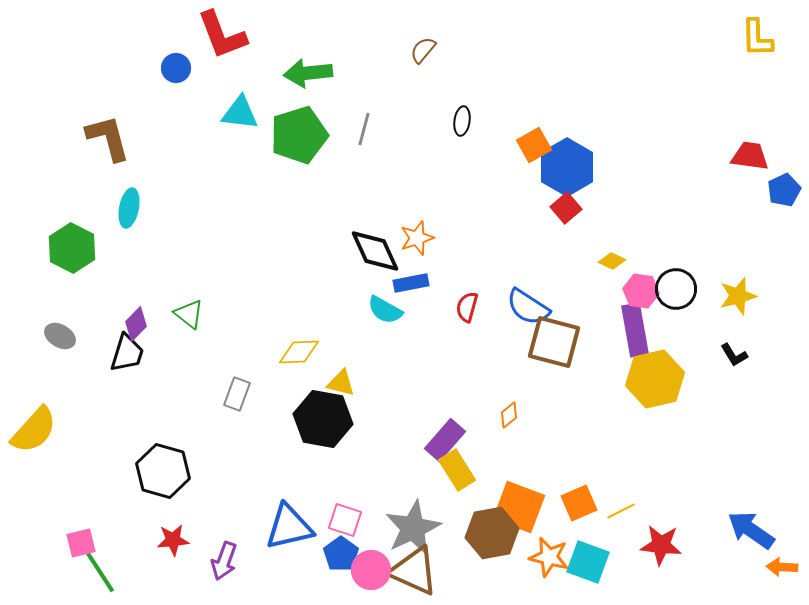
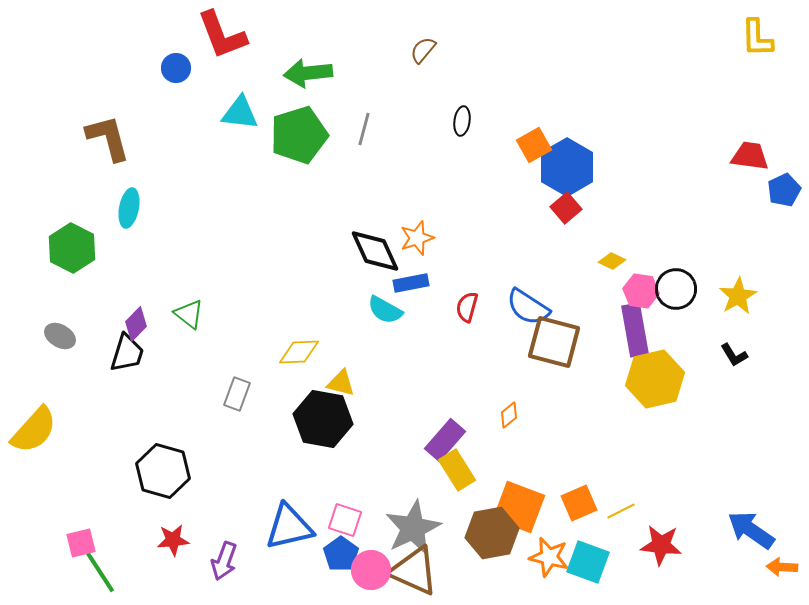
yellow star at (738, 296): rotated 15 degrees counterclockwise
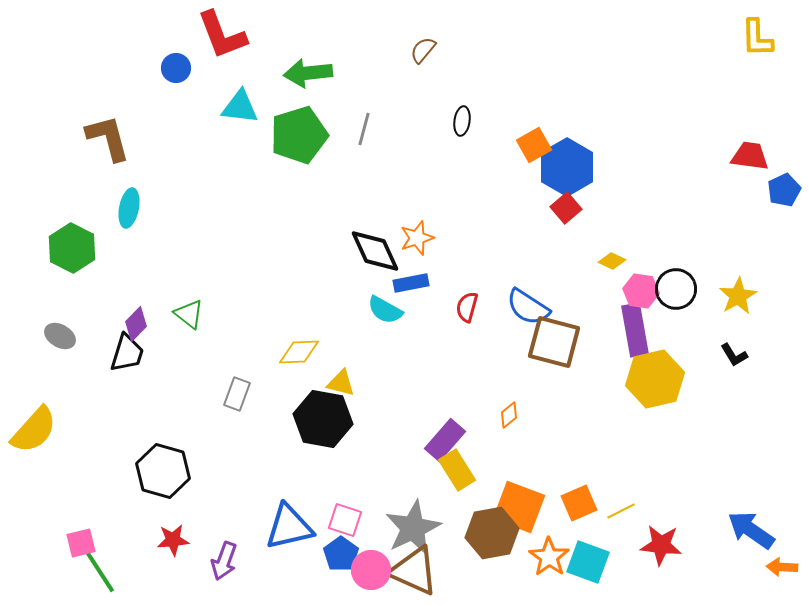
cyan triangle at (240, 113): moved 6 px up
orange star at (549, 557): rotated 21 degrees clockwise
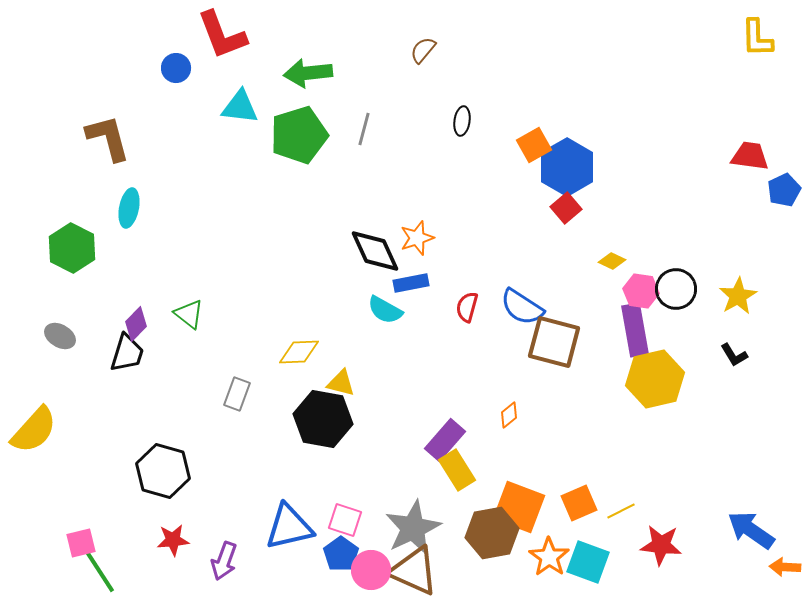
blue semicircle at (528, 307): moved 6 px left
orange arrow at (782, 567): moved 3 px right
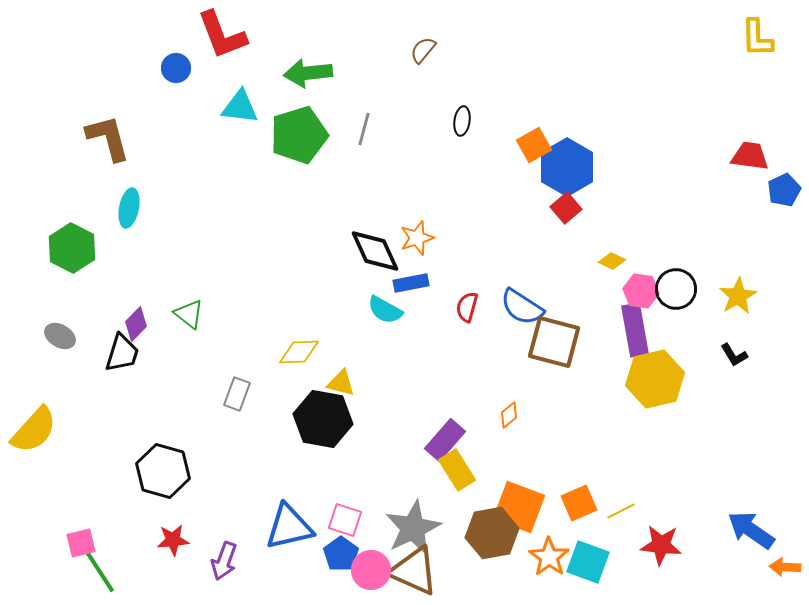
black trapezoid at (127, 353): moved 5 px left
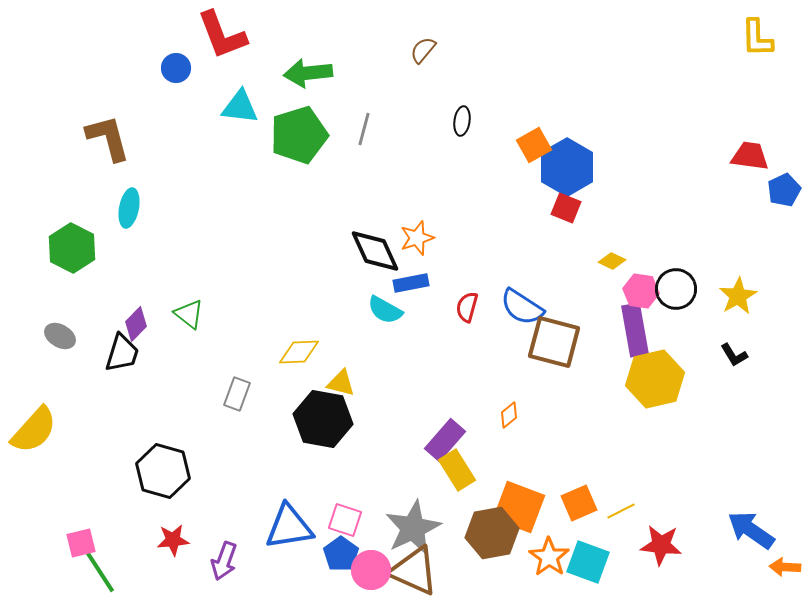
red square at (566, 208): rotated 28 degrees counterclockwise
blue triangle at (289, 527): rotated 4 degrees clockwise
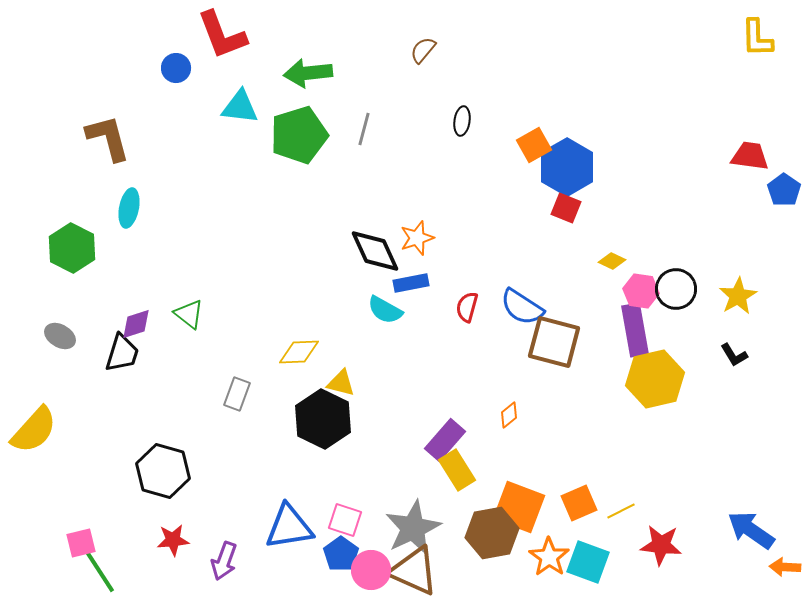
blue pentagon at (784, 190): rotated 12 degrees counterclockwise
purple diamond at (136, 324): rotated 28 degrees clockwise
black hexagon at (323, 419): rotated 16 degrees clockwise
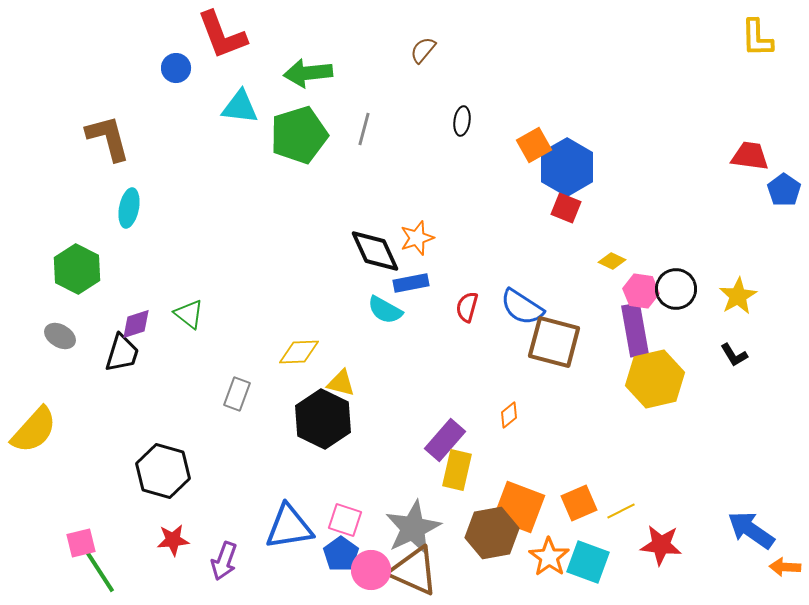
green hexagon at (72, 248): moved 5 px right, 21 px down
yellow rectangle at (457, 470): rotated 45 degrees clockwise
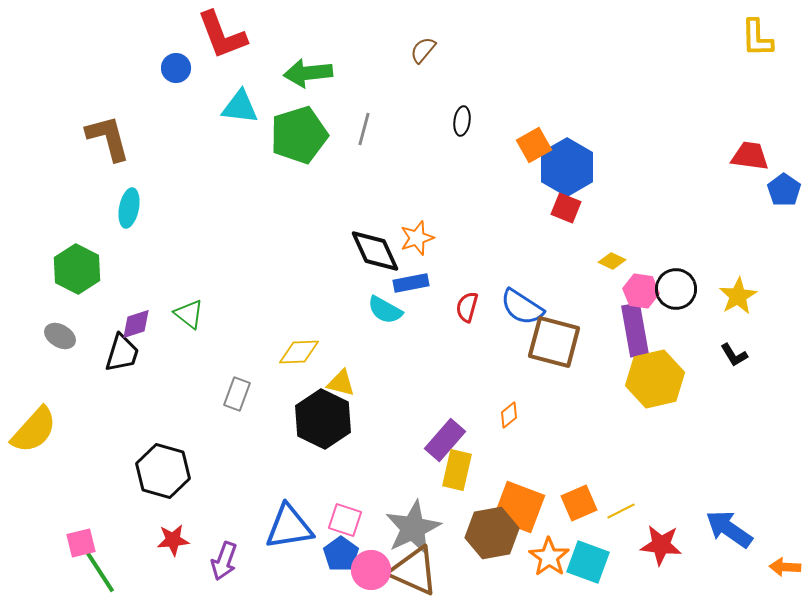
blue arrow at (751, 530): moved 22 px left, 1 px up
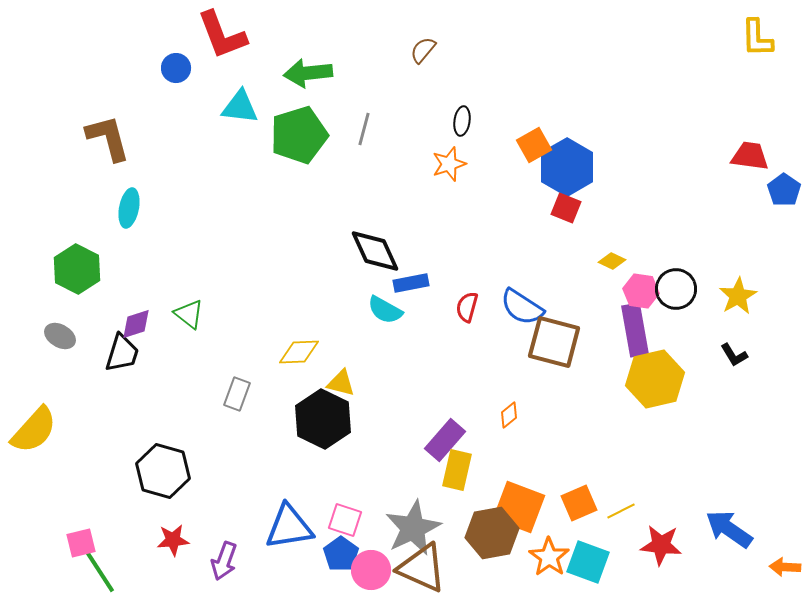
orange star at (417, 238): moved 32 px right, 74 px up
brown triangle at (414, 571): moved 8 px right, 3 px up
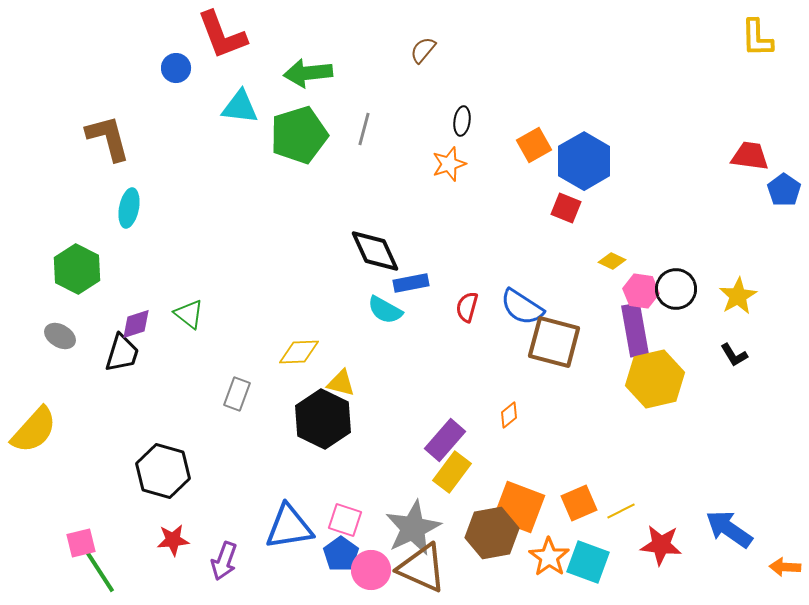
blue hexagon at (567, 167): moved 17 px right, 6 px up
yellow rectangle at (457, 470): moved 5 px left, 2 px down; rotated 24 degrees clockwise
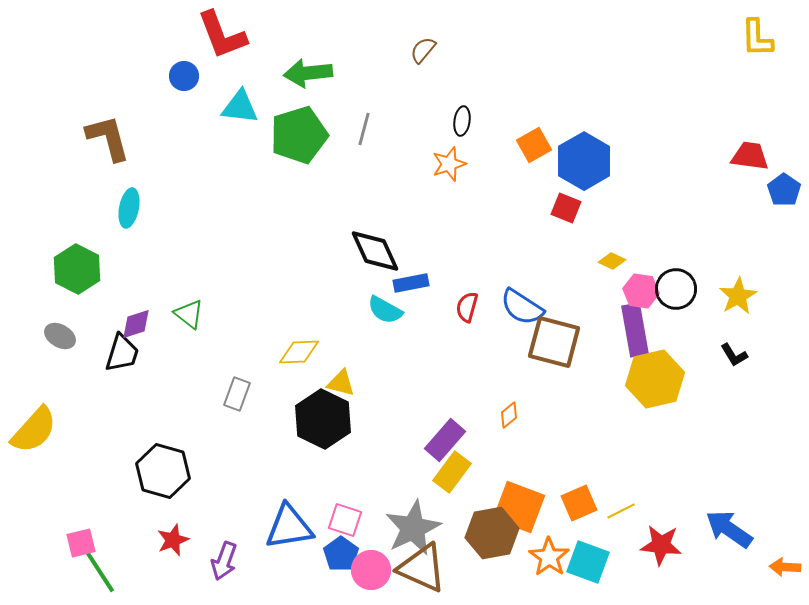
blue circle at (176, 68): moved 8 px right, 8 px down
red star at (173, 540): rotated 16 degrees counterclockwise
